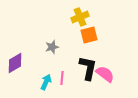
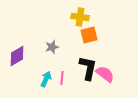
yellow cross: rotated 30 degrees clockwise
purple diamond: moved 2 px right, 7 px up
cyan arrow: moved 3 px up
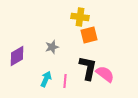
pink line: moved 3 px right, 3 px down
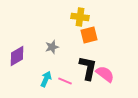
pink line: rotated 72 degrees counterclockwise
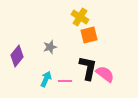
yellow cross: rotated 24 degrees clockwise
gray star: moved 2 px left
purple diamond: rotated 20 degrees counterclockwise
pink line: rotated 24 degrees counterclockwise
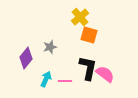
yellow cross: rotated 18 degrees clockwise
orange square: rotated 30 degrees clockwise
purple diamond: moved 9 px right, 2 px down
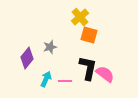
purple diamond: moved 1 px right
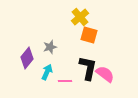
cyan arrow: moved 1 px right, 7 px up
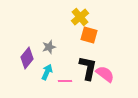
gray star: moved 1 px left
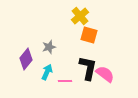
yellow cross: moved 1 px up
purple diamond: moved 1 px left, 1 px down
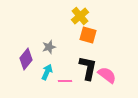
orange square: moved 1 px left
pink semicircle: moved 2 px right, 1 px down
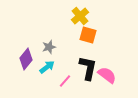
cyan arrow: moved 5 px up; rotated 28 degrees clockwise
pink line: rotated 48 degrees counterclockwise
